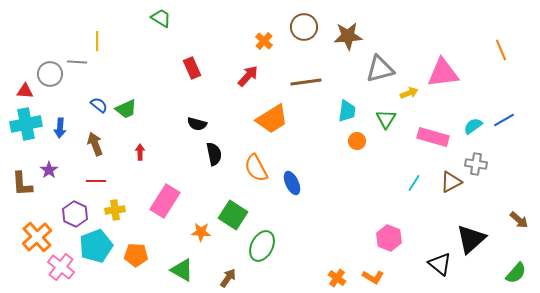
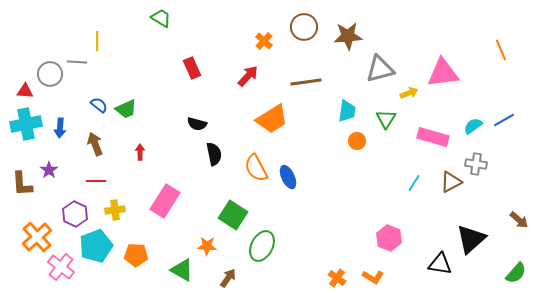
blue ellipse at (292, 183): moved 4 px left, 6 px up
orange star at (201, 232): moved 6 px right, 14 px down
black triangle at (440, 264): rotated 30 degrees counterclockwise
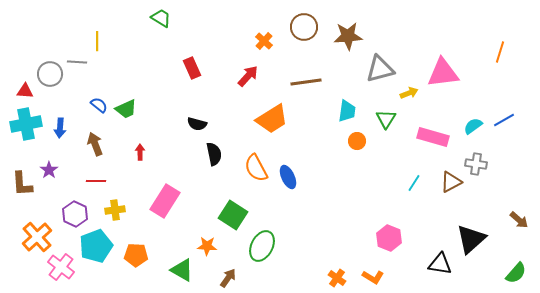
orange line at (501, 50): moved 1 px left, 2 px down; rotated 40 degrees clockwise
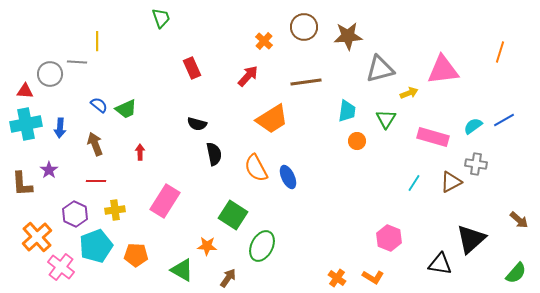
green trapezoid at (161, 18): rotated 40 degrees clockwise
pink triangle at (443, 73): moved 3 px up
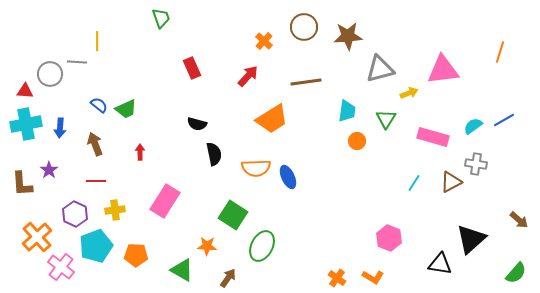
orange semicircle at (256, 168): rotated 64 degrees counterclockwise
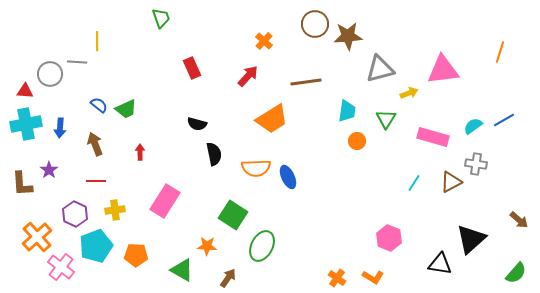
brown circle at (304, 27): moved 11 px right, 3 px up
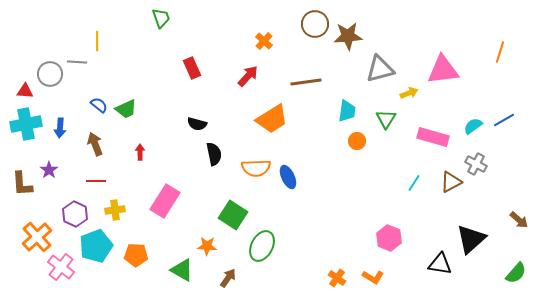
gray cross at (476, 164): rotated 20 degrees clockwise
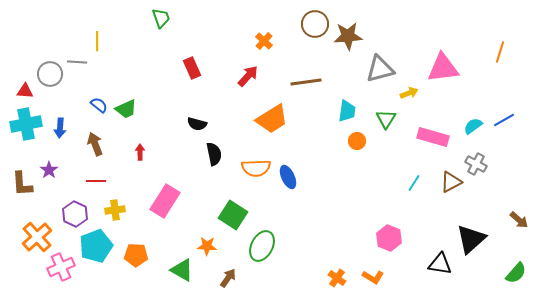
pink triangle at (443, 70): moved 2 px up
pink cross at (61, 267): rotated 28 degrees clockwise
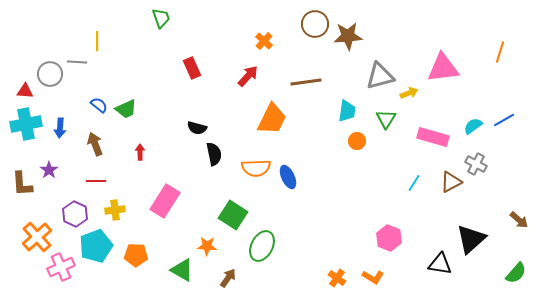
gray triangle at (380, 69): moved 7 px down
orange trapezoid at (272, 119): rotated 32 degrees counterclockwise
black semicircle at (197, 124): moved 4 px down
